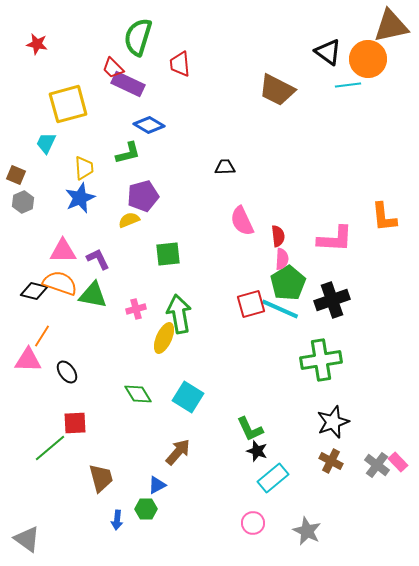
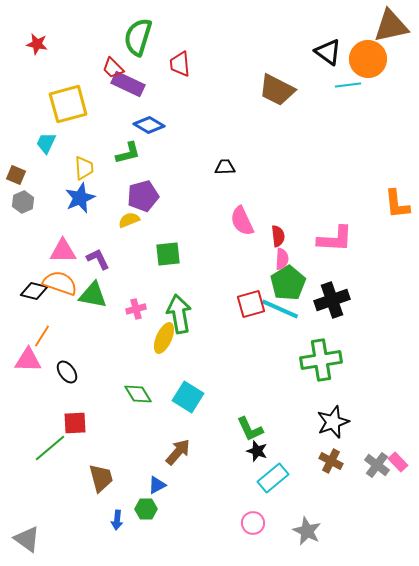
orange L-shape at (384, 217): moved 13 px right, 13 px up
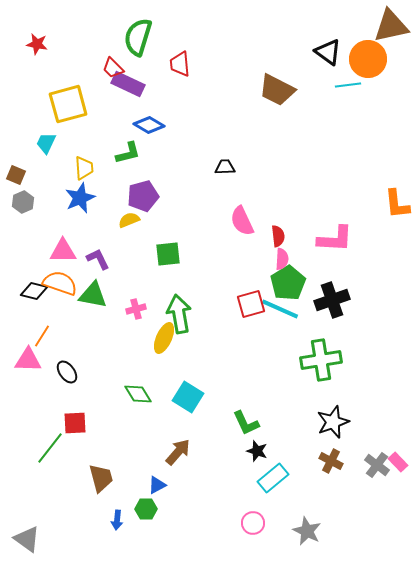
green L-shape at (250, 429): moved 4 px left, 6 px up
green line at (50, 448): rotated 12 degrees counterclockwise
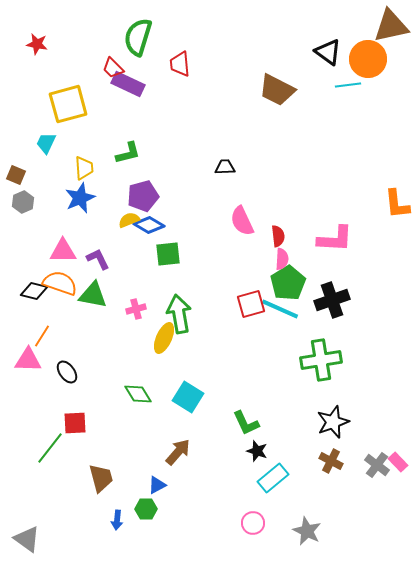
blue diamond at (149, 125): moved 100 px down
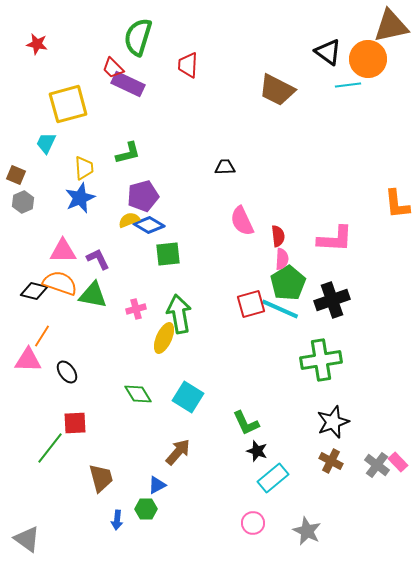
red trapezoid at (180, 64): moved 8 px right, 1 px down; rotated 8 degrees clockwise
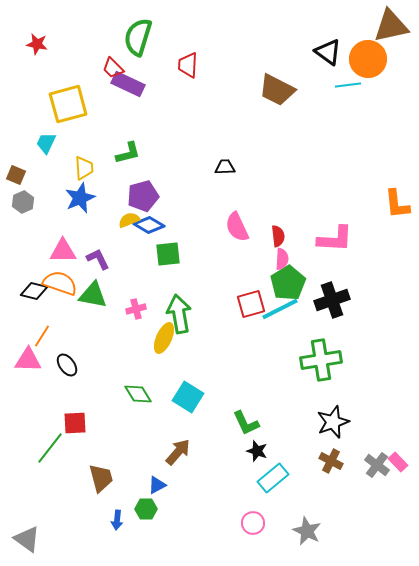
pink semicircle at (242, 221): moved 5 px left, 6 px down
cyan line at (280, 309): rotated 51 degrees counterclockwise
black ellipse at (67, 372): moved 7 px up
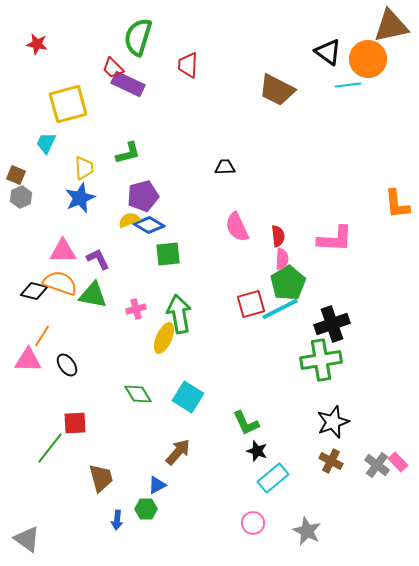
gray hexagon at (23, 202): moved 2 px left, 5 px up
black cross at (332, 300): moved 24 px down
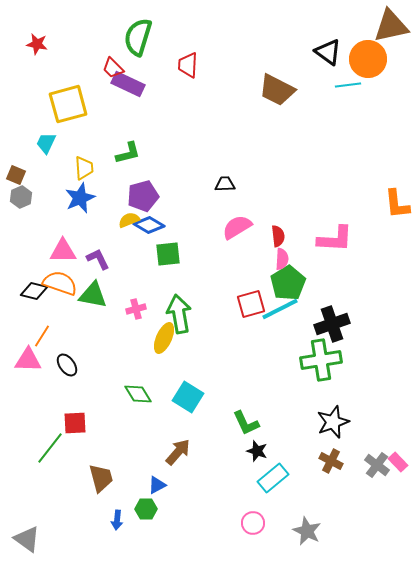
black trapezoid at (225, 167): moved 17 px down
pink semicircle at (237, 227): rotated 84 degrees clockwise
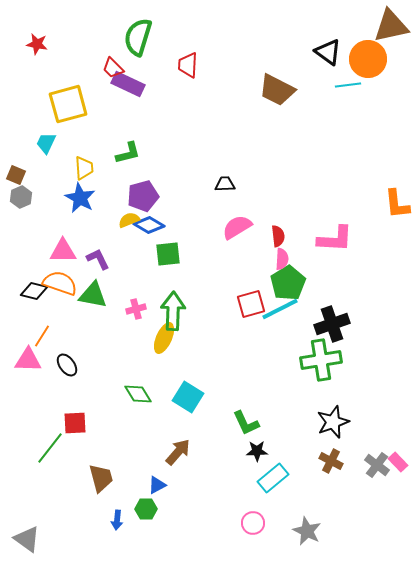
blue star at (80, 198): rotated 20 degrees counterclockwise
green arrow at (179, 314): moved 6 px left, 3 px up; rotated 12 degrees clockwise
black star at (257, 451): rotated 20 degrees counterclockwise
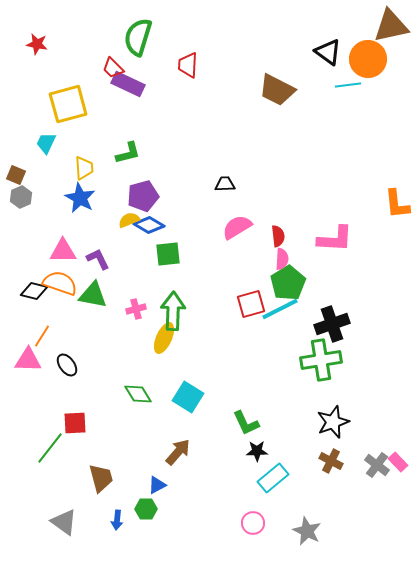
gray triangle at (27, 539): moved 37 px right, 17 px up
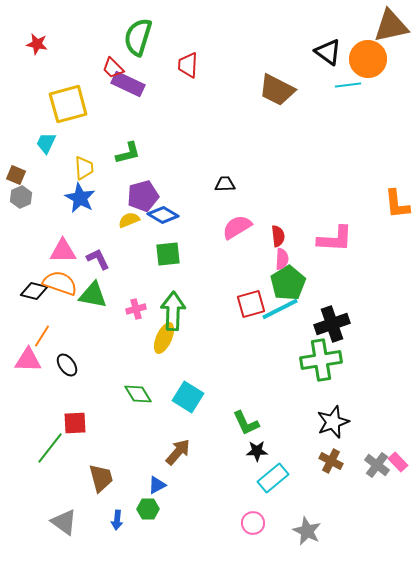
blue diamond at (149, 225): moved 14 px right, 10 px up
green hexagon at (146, 509): moved 2 px right
